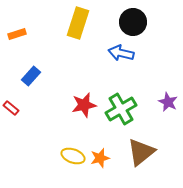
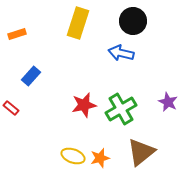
black circle: moved 1 px up
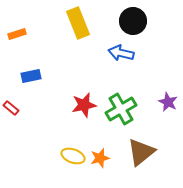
yellow rectangle: rotated 40 degrees counterclockwise
blue rectangle: rotated 36 degrees clockwise
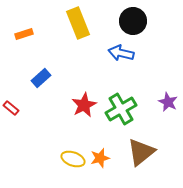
orange rectangle: moved 7 px right
blue rectangle: moved 10 px right, 2 px down; rotated 30 degrees counterclockwise
red star: rotated 15 degrees counterclockwise
yellow ellipse: moved 3 px down
